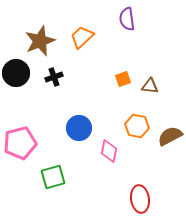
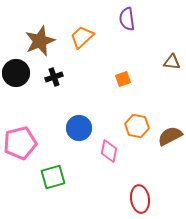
brown triangle: moved 22 px right, 24 px up
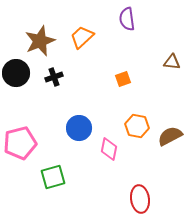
pink diamond: moved 2 px up
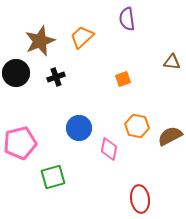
black cross: moved 2 px right
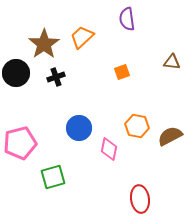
brown star: moved 4 px right, 3 px down; rotated 12 degrees counterclockwise
orange square: moved 1 px left, 7 px up
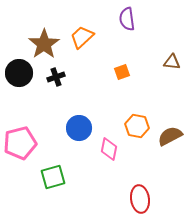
black circle: moved 3 px right
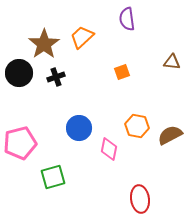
brown semicircle: moved 1 px up
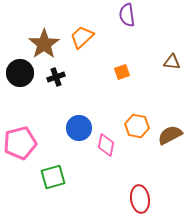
purple semicircle: moved 4 px up
black circle: moved 1 px right
pink diamond: moved 3 px left, 4 px up
